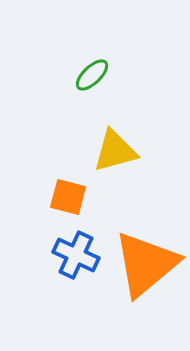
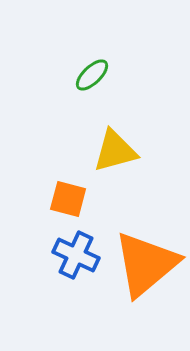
orange square: moved 2 px down
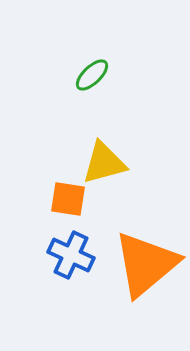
yellow triangle: moved 11 px left, 12 px down
orange square: rotated 6 degrees counterclockwise
blue cross: moved 5 px left
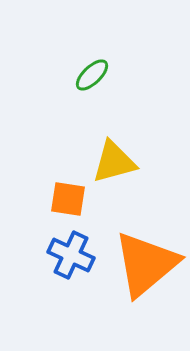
yellow triangle: moved 10 px right, 1 px up
